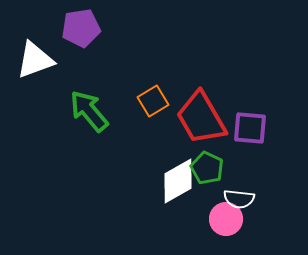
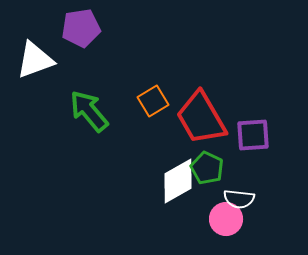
purple square: moved 3 px right, 7 px down; rotated 9 degrees counterclockwise
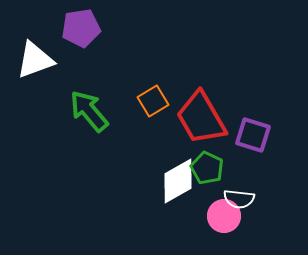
purple square: rotated 21 degrees clockwise
pink circle: moved 2 px left, 3 px up
